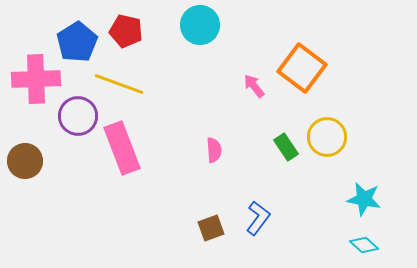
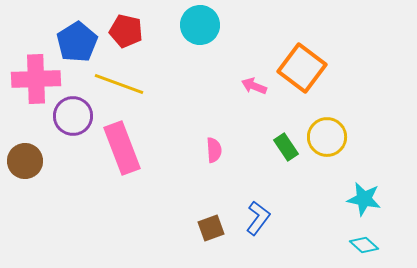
pink arrow: rotated 30 degrees counterclockwise
purple circle: moved 5 px left
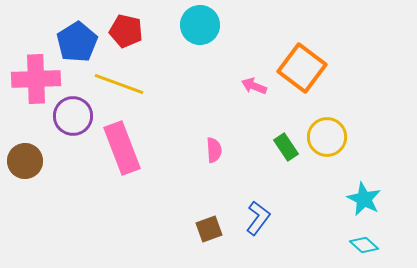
cyan star: rotated 16 degrees clockwise
brown square: moved 2 px left, 1 px down
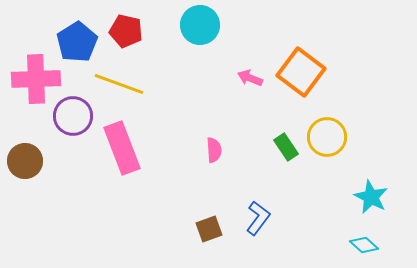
orange square: moved 1 px left, 4 px down
pink arrow: moved 4 px left, 8 px up
cyan star: moved 7 px right, 2 px up
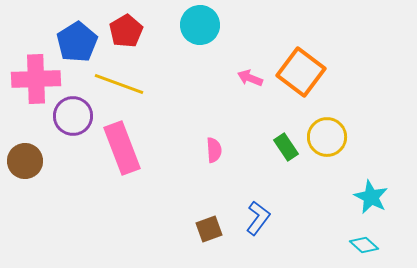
red pentagon: rotated 28 degrees clockwise
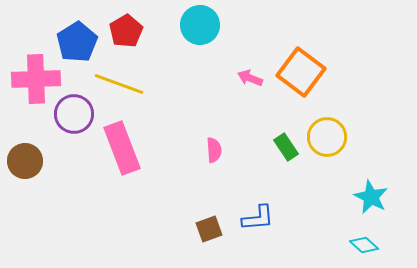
purple circle: moved 1 px right, 2 px up
blue L-shape: rotated 48 degrees clockwise
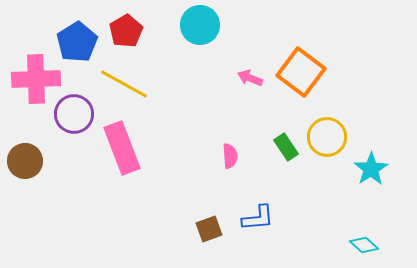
yellow line: moved 5 px right; rotated 9 degrees clockwise
pink semicircle: moved 16 px right, 6 px down
cyan star: moved 28 px up; rotated 12 degrees clockwise
